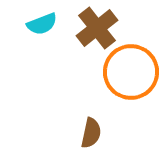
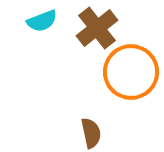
cyan semicircle: moved 3 px up
brown semicircle: rotated 24 degrees counterclockwise
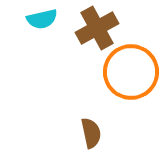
cyan semicircle: moved 2 px up; rotated 8 degrees clockwise
brown cross: rotated 9 degrees clockwise
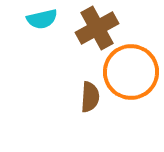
brown semicircle: moved 1 px left, 36 px up; rotated 16 degrees clockwise
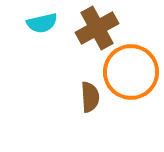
cyan semicircle: moved 4 px down
brown semicircle: rotated 8 degrees counterclockwise
